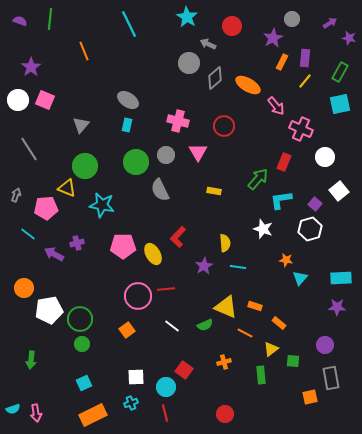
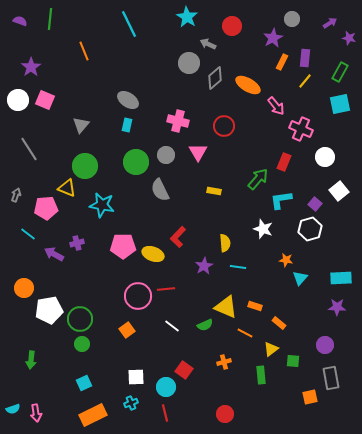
yellow ellipse at (153, 254): rotated 40 degrees counterclockwise
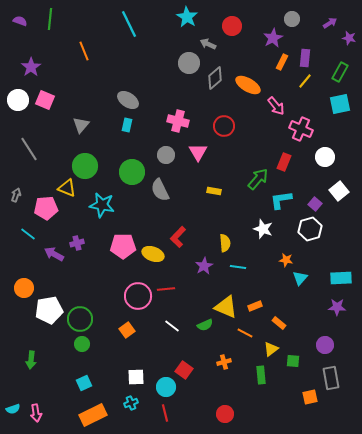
green circle at (136, 162): moved 4 px left, 10 px down
orange rectangle at (255, 306): rotated 40 degrees counterclockwise
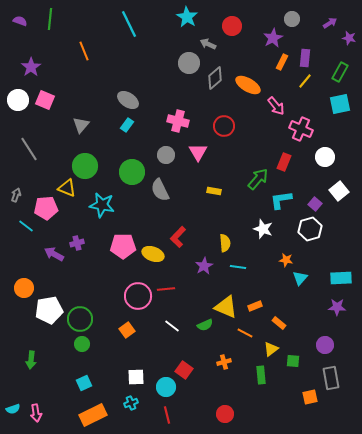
cyan rectangle at (127, 125): rotated 24 degrees clockwise
cyan line at (28, 234): moved 2 px left, 8 px up
red line at (165, 413): moved 2 px right, 2 px down
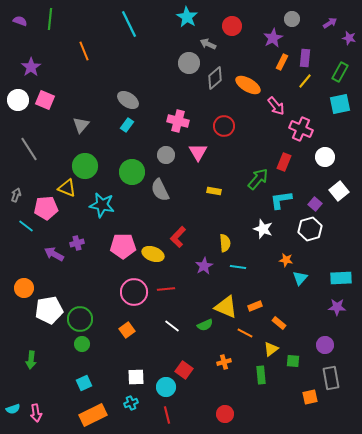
pink circle at (138, 296): moved 4 px left, 4 px up
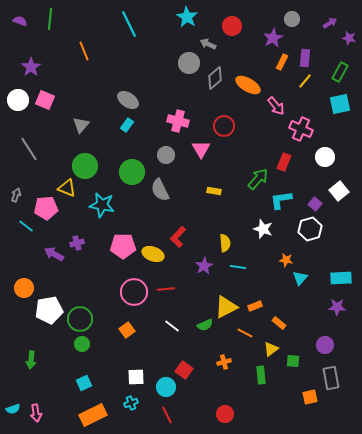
pink triangle at (198, 152): moved 3 px right, 3 px up
yellow triangle at (226, 307): rotated 50 degrees counterclockwise
red line at (167, 415): rotated 12 degrees counterclockwise
